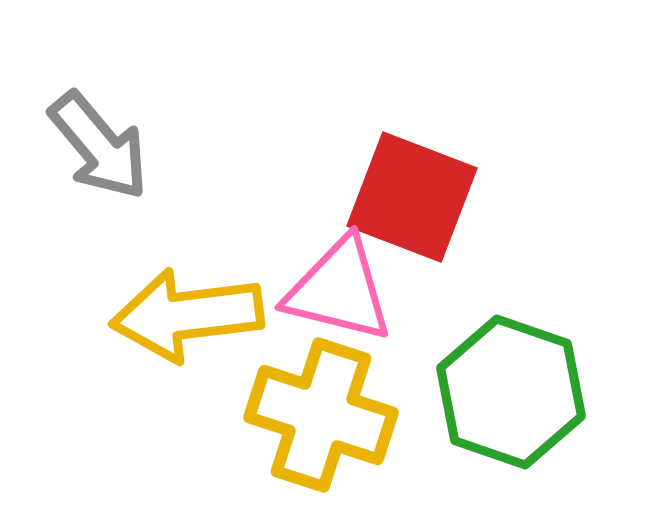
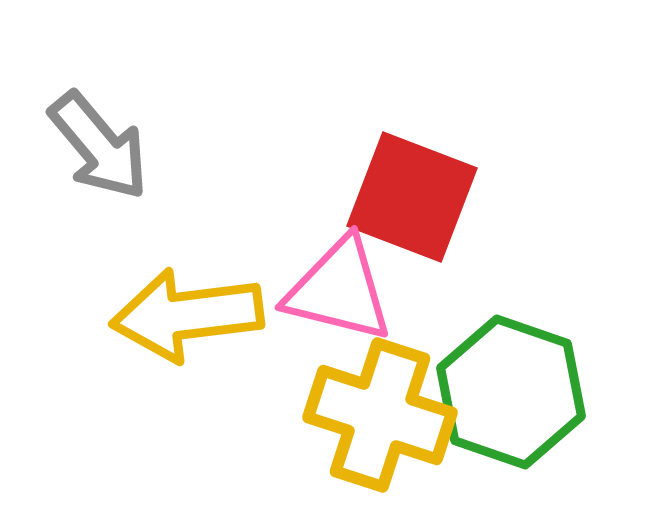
yellow cross: moved 59 px right
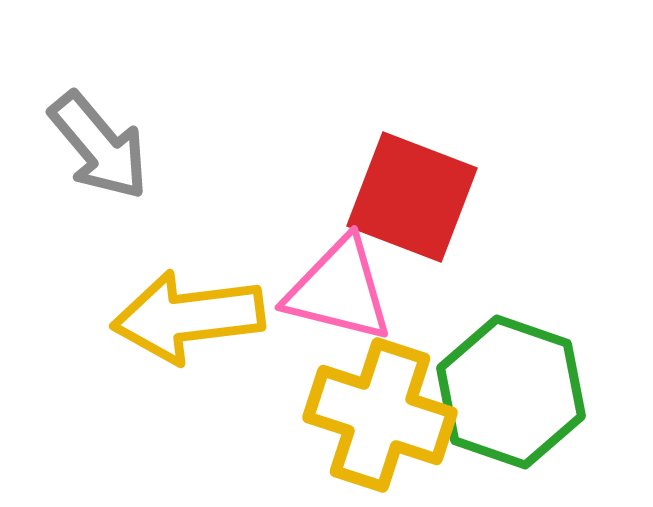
yellow arrow: moved 1 px right, 2 px down
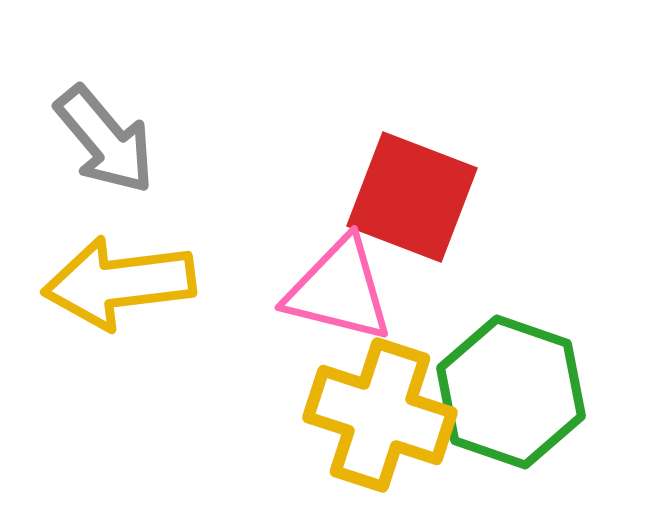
gray arrow: moved 6 px right, 6 px up
yellow arrow: moved 69 px left, 34 px up
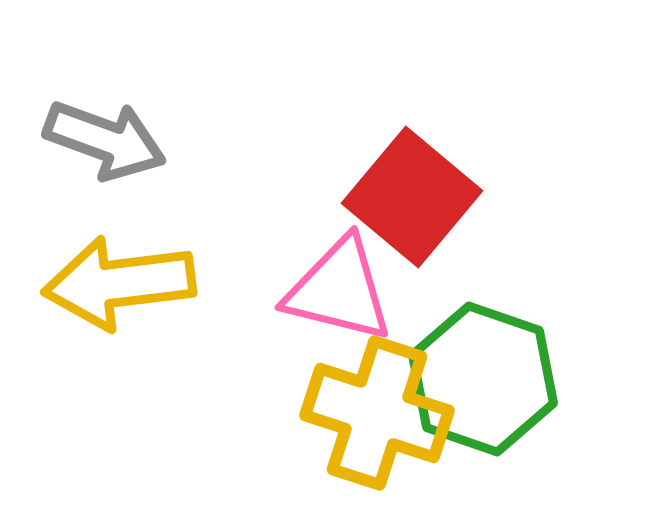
gray arrow: rotated 30 degrees counterclockwise
red square: rotated 19 degrees clockwise
green hexagon: moved 28 px left, 13 px up
yellow cross: moved 3 px left, 2 px up
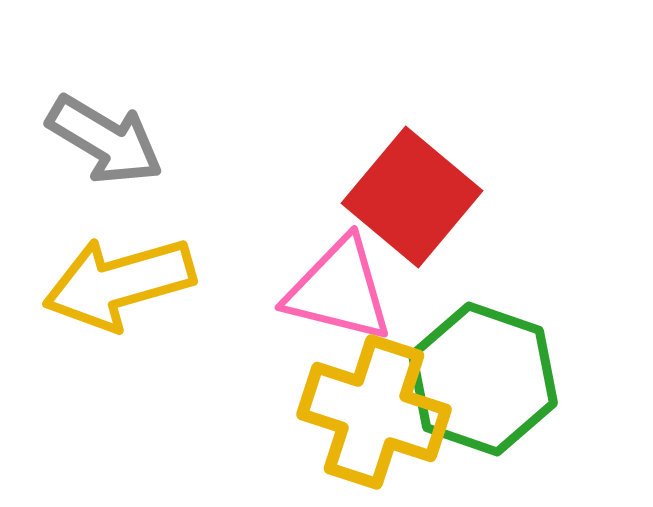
gray arrow: rotated 11 degrees clockwise
yellow arrow: rotated 9 degrees counterclockwise
yellow cross: moved 3 px left, 1 px up
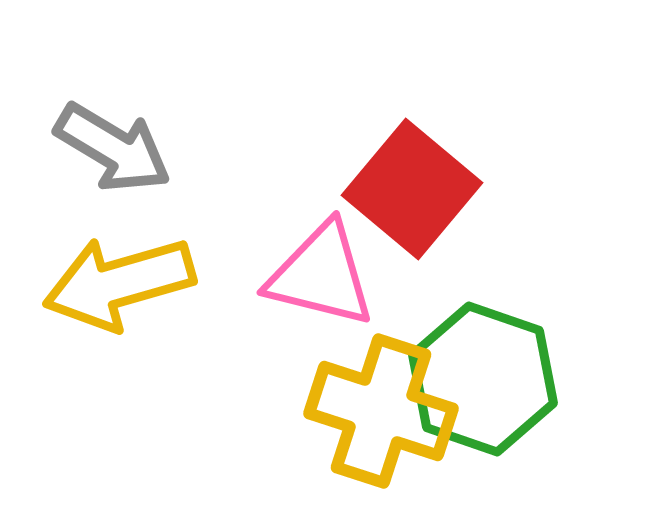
gray arrow: moved 8 px right, 8 px down
red square: moved 8 px up
pink triangle: moved 18 px left, 15 px up
yellow cross: moved 7 px right, 1 px up
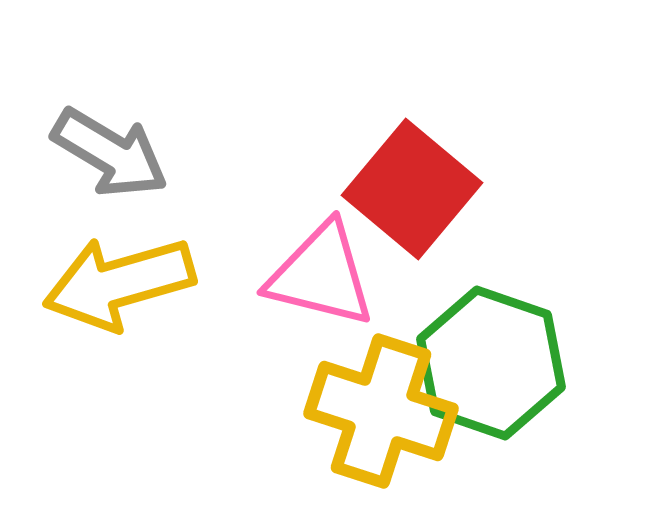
gray arrow: moved 3 px left, 5 px down
green hexagon: moved 8 px right, 16 px up
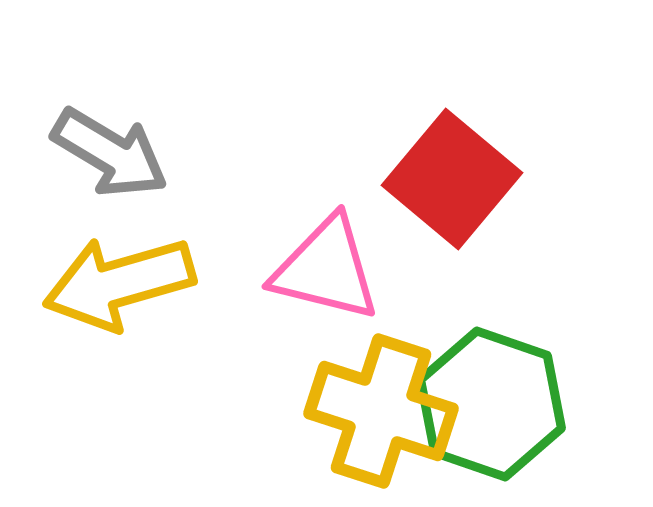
red square: moved 40 px right, 10 px up
pink triangle: moved 5 px right, 6 px up
green hexagon: moved 41 px down
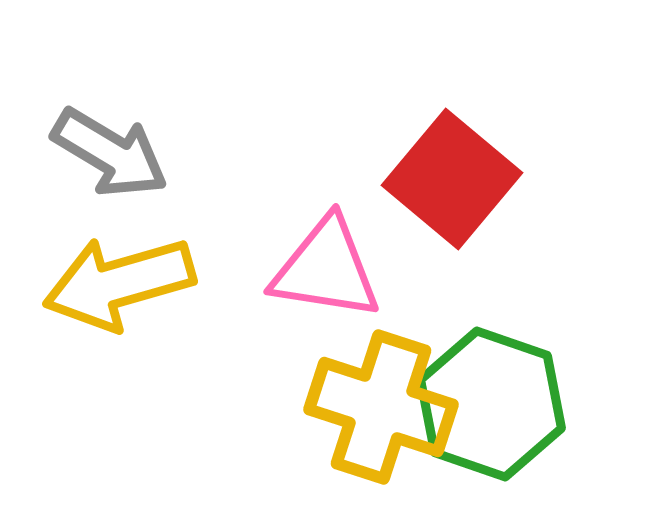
pink triangle: rotated 5 degrees counterclockwise
yellow cross: moved 4 px up
